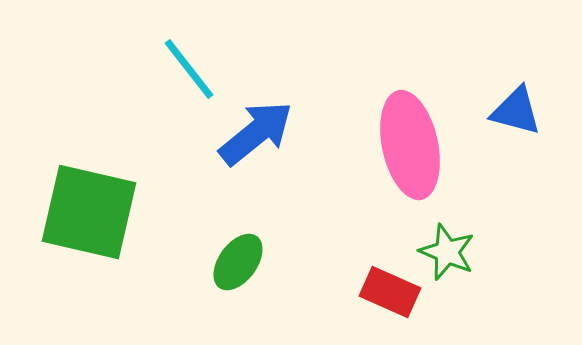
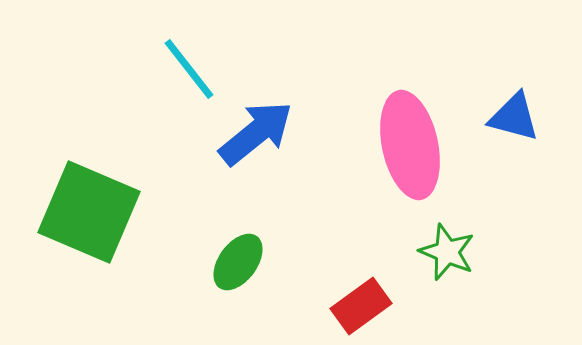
blue triangle: moved 2 px left, 6 px down
green square: rotated 10 degrees clockwise
red rectangle: moved 29 px left, 14 px down; rotated 60 degrees counterclockwise
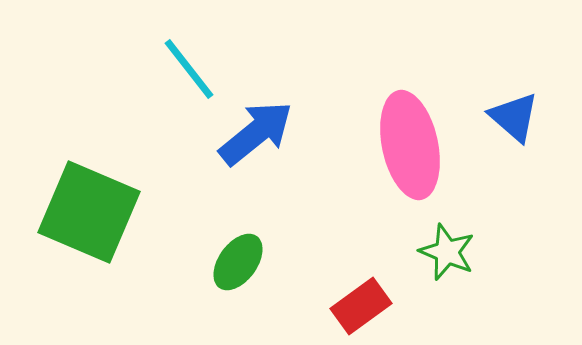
blue triangle: rotated 26 degrees clockwise
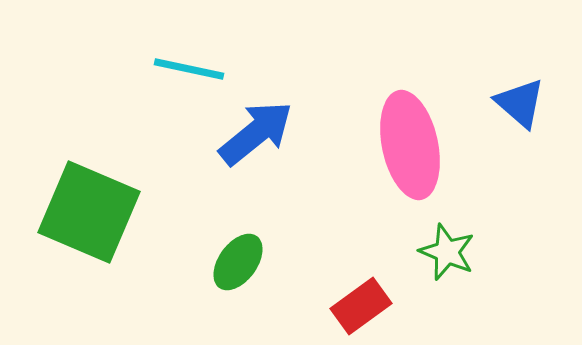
cyan line: rotated 40 degrees counterclockwise
blue triangle: moved 6 px right, 14 px up
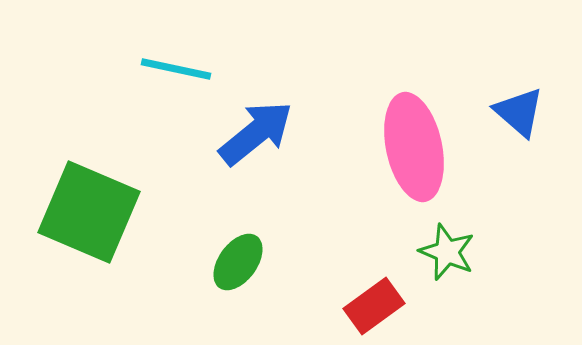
cyan line: moved 13 px left
blue triangle: moved 1 px left, 9 px down
pink ellipse: moved 4 px right, 2 px down
red rectangle: moved 13 px right
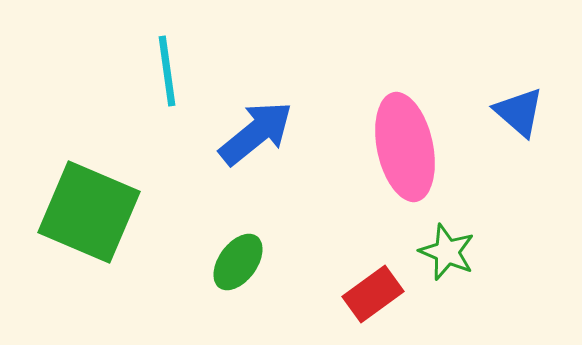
cyan line: moved 9 px left, 2 px down; rotated 70 degrees clockwise
pink ellipse: moved 9 px left
red rectangle: moved 1 px left, 12 px up
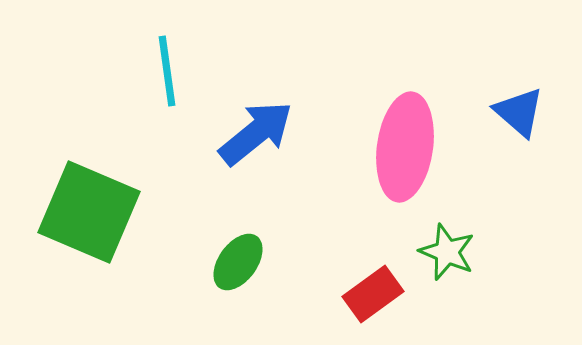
pink ellipse: rotated 20 degrees clockwise
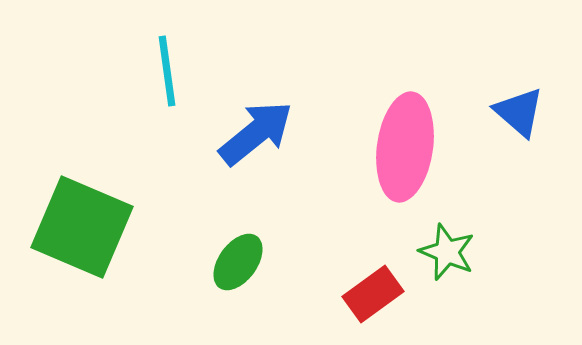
green square: moved 7 px left, 15 px down
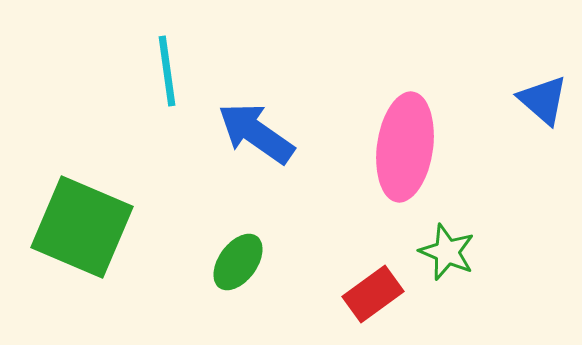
blue triangle: moved 24 px right, 12 px up
blue arrow: rotated 106 degrees counterclockwise
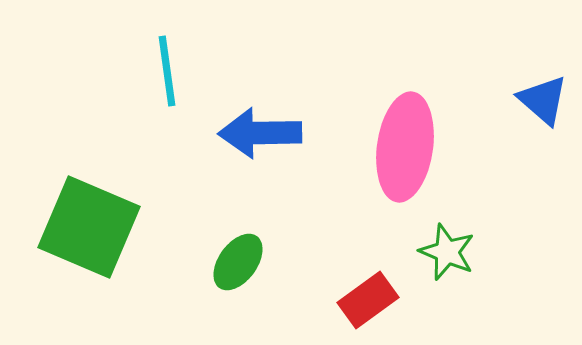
blue arrow: moved 4 px right; rotated 36 degrees counterclockwise
green square: moved 7 px right
red rectangle: moved 5 px left, 6 px down
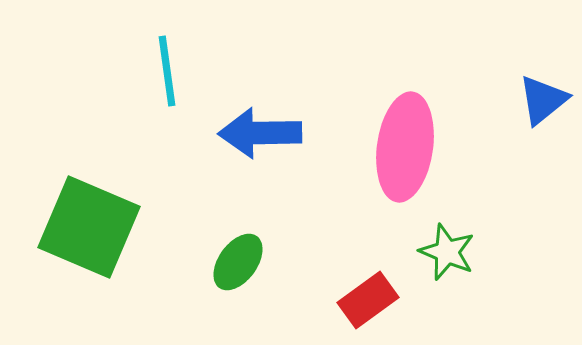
blue triangle: rotated 40 degrees clockwise
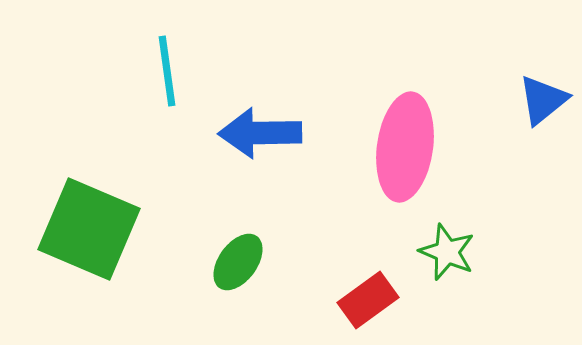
green square: moved 2 px down
